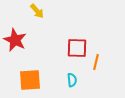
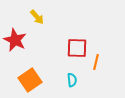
yellow arrow: moved 6 px down
orange square: rotated 30 degrees counterclockwise
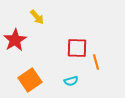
red star: rotated 15 degrees clockwise
orange line: rotated 28 degrees counterclockwise
cyan semicircle: moved 1 px left, 1 px down; rotated 80 degrees clockwise
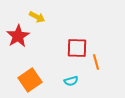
yellow arrow: rotated 21 degrees counterclockwise
red star: moved 3 px right, 4 px up
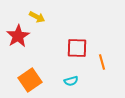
orange line: moved 6 px right
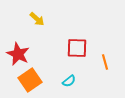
yellow arrow: moved 2 px down; rotated 14 degrees clockwise
red star: moved 18 px down; rotated 15 degrees counterclockwise
orange line: moved 3 px right
cyan semicircle: moved 2 px left; rotated 24 degrees counterclockwise
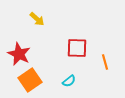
red star: moved 1 px right
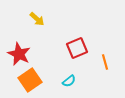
red square: rotated 25 degrees counterclockwise
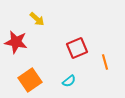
red star: moved 3 px left, 12 px up; rotated 15 degrees counterclockwise
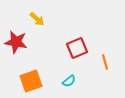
orange square: moved 1 px right, 1 px down; rotated 15 degrees clockwise
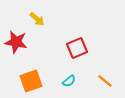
orange line: moved 19 px down; rotated 35 degrees counterclockwise
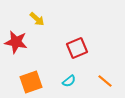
orange square: moved 1 px down
